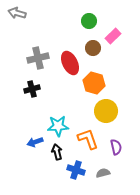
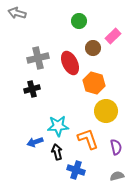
green circle: moved 10 px left
gray semicircle: moved 14 px right, 3 px down
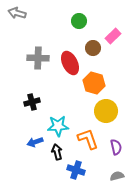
gray cross: rotated 15 degrees clockwise
black cross: moved 13 px down
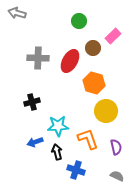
red ellipse: moved 2 px up; rotated 55 degrees clockwise
gray semicircle: rotated 40 degrees clockwise
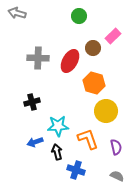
green circle: moved 5 px up
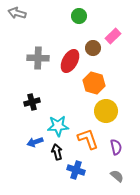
gray semicircle: rotated 16 degrees clockwise
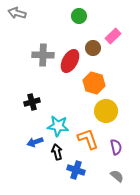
gray cross: moved 5 px right, 3 px up
cyan star: rotated 10 degrees clockwise
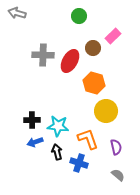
black cross: moved 18 px down; rotated 14 degrees clockwise
blue cross: moved 3 px right, 7 px up
gray semicircle: moved 1 px right, 1 px up
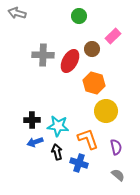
brown circle: moved 1 px left, 1 px down
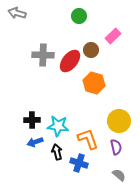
brown circle: moved 1 px left, 1 px down
red ellipse: rotated 10 degrees clockwise
yellow circle: moved 13 px right, 10 px down
gray semicircle: moved 1 px right
